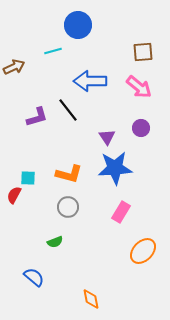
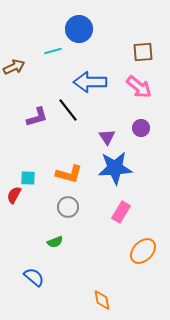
blue circle: moved 1 px right, 4 px down
blue arrow: moved 1 px down
orange diamond: moved 11 px right, 1 px down
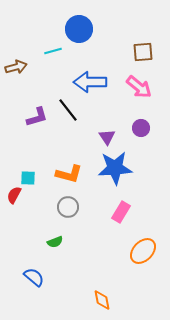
brown arrow: moved 2 px right; rotated 10 degrees clockwise
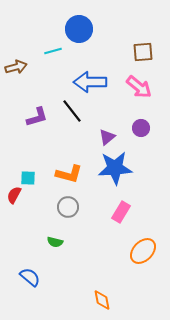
black line: moved 4 px right, 1 px down
purple triangle: rotated 24 degrees clockwise
green semicircle: rotated 35 degrees clockwise
blue semicircle: moved 4 px left
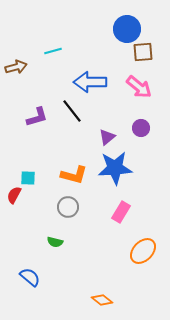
blue circle: moved 48 px right
orange L-shape: moved 5 px right, 1 px down
orange diamond: rotated 40 degrees counterclockwise
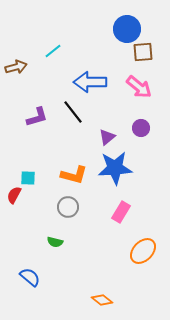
cyan line: rotated 24 degrees counterclockwise
black line: moved 1 px right, 1 px down
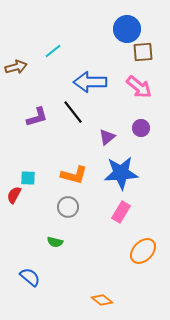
blue star: moved 6 px right, 5 px down
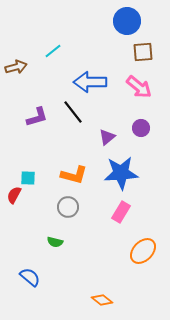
blue circle: moved 8 px up
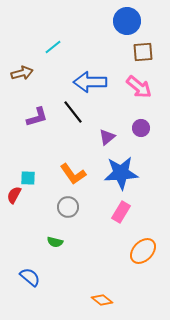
cyan line: moved 4 px up
brown arrow: moved 6 px right, 6 px down
orange L-shape: moved 1 px left, 1 px up; rotated 40 degrees clockwise
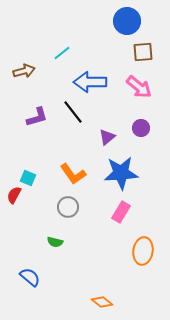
cyan line: moved 9 px right, 6 px down
brown arrow: moved 2 px right, 2 px up
cyan square: rotated 21 degrees clockwise
orange ellipse: rotated 36 degrees counterclockwise
orange diamond: moved 2 px down
